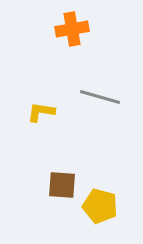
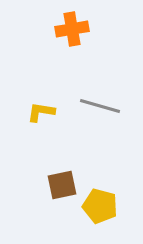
gray line: moved 9 px down
brown square: rotated 16 degrees counterclockwise
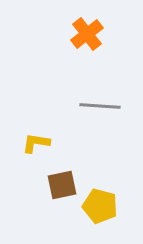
orange cross: moved 15 px right, 5 px down; rotated 28 degrees counterclockwise
gray line: rotated 12 degrees counterclockwise
yellow L-shape: moved 5 px left, 31 px down
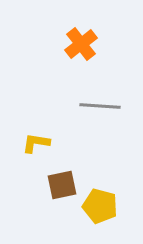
orange cross: moved 6 px left, 10 px down
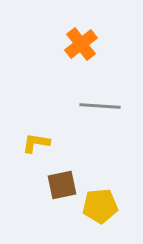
yellow pentagon: rotated 20 degrees counterclockwise
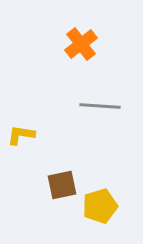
yellow L-shape: moved 15 px left, 8 px up
yellow pentagon: rotated 12 degrees counterclockwise
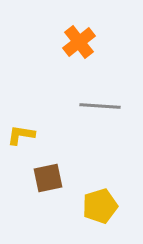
orange cross: moved 2 px left, 2 px up
brown square: moved 14 px left, 7 px up
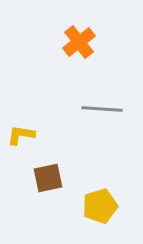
gray line: moved 2 px right, 3 px down
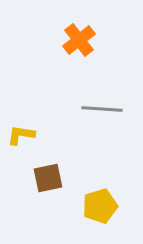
orange cross: moved 2 px up
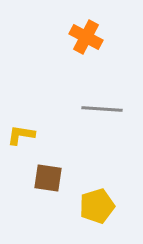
orange cross: moved 7 px right, 3 px up; rotated 24 degrees counterclockwise
brown square: rotated 20 degrees clockwise
yellow pentagon: moved 3 px left
